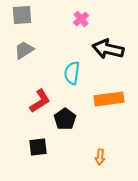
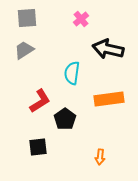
gray square: moved 5 px right, 3 px down
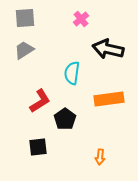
gray square: moved 2 px left
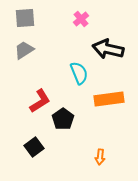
cyan semicircle: moved 7 px right; rotated 150 degrees clockwise
black pentagon: moved 2 px left
black square: moved 4 px left; rotated 30 degrees counterclockwise
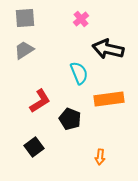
black pentagon: moved 7 px right; rotated 15 degrees counterclockwise
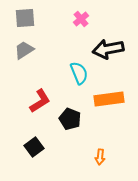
black arrow: rotated 24 degrees counterclockwise
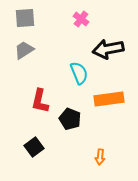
pink cross: rotated 14 degrees counterclockwise
red L-shape: rotated 135 degrees clockwise
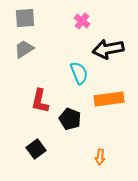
pink cross: moved 1 px right, 2 px down
gray trapezoid: moved 1 px up
black square: moved 2 px right, 2 px down
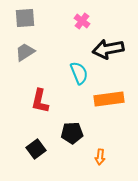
gray trapezoid: moved 1 px right, 3 px down
black pentagon: moved 2 px right, 14 px down; rotated 25 degrees counterclockwise
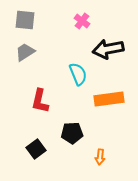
gray square: moved 2 px down; rotated 10 degrees clockwise
cyan semicircle: moved 1 px left, 1 px down
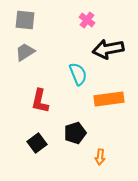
pink cross: moved 5 px right, 1 px up
black pentagon: moved 3 px right; rotated 15 degrees counterclockwise
black square: moved 1 px right, 6 px up
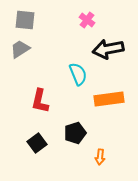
gray trapezoid: moved 5 px left, 3 px up
